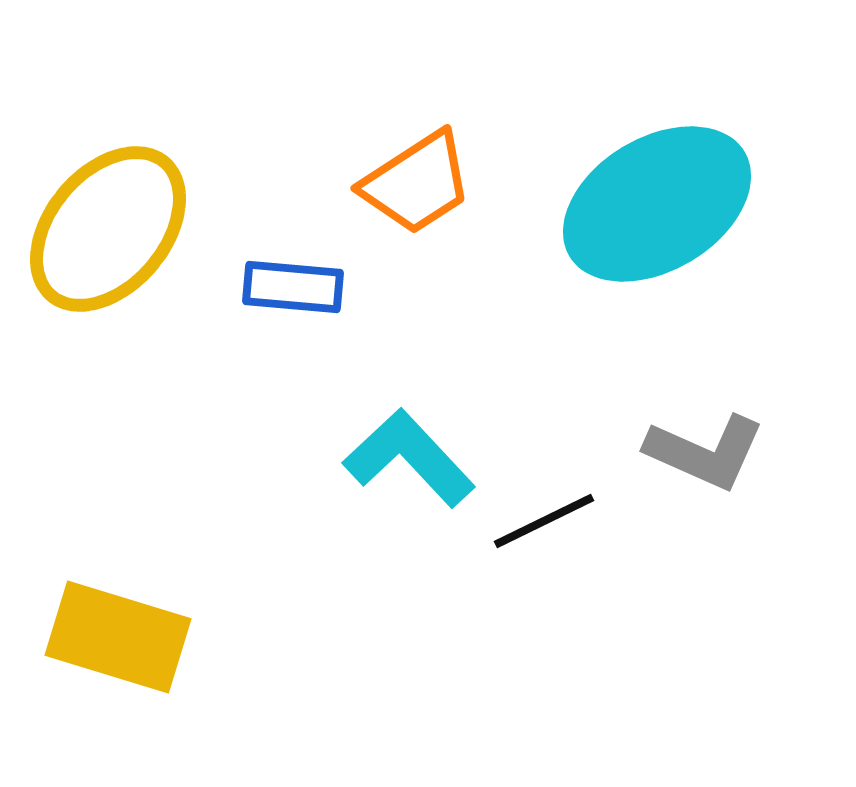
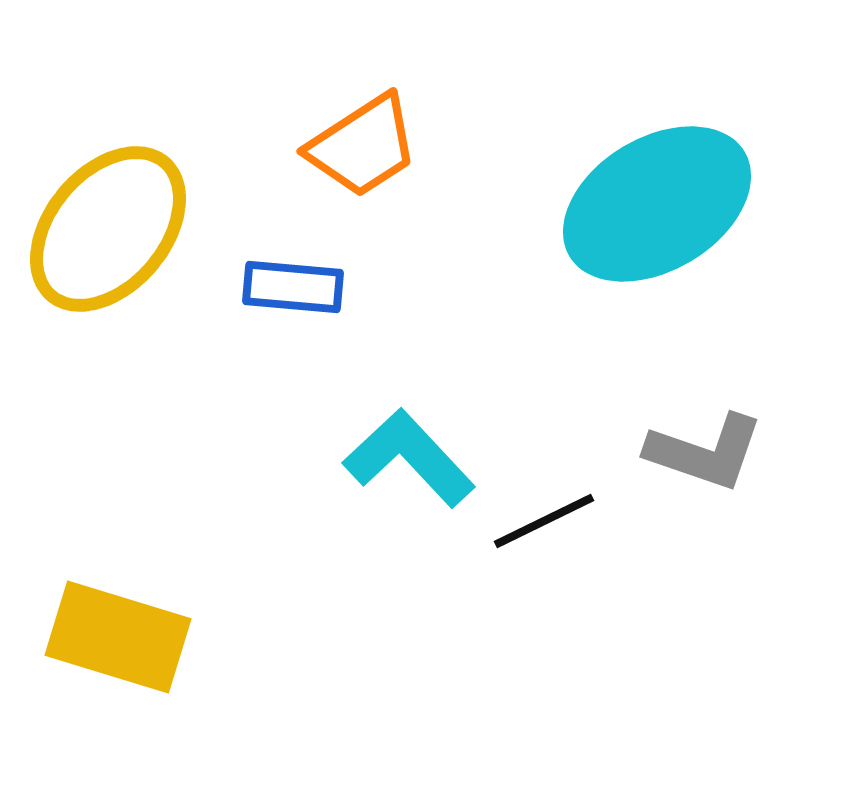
orange trapezoid: moved 54 px left, 37 px up
gray L-shape: rotated 5 degrees counterclockwise
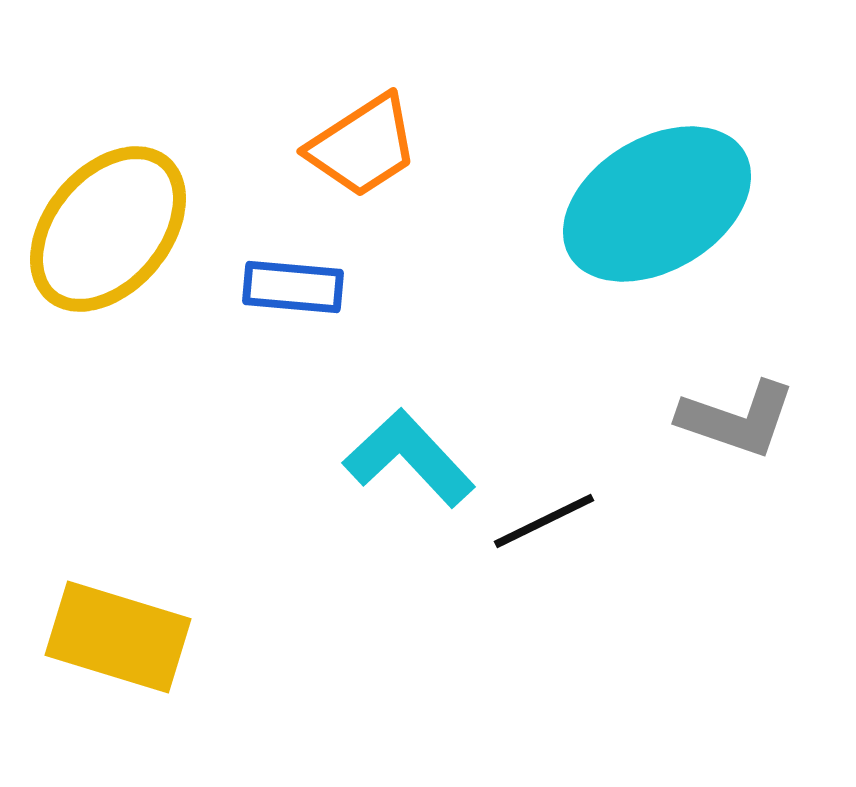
gray L-shape: moved 32 px right, 33 px up
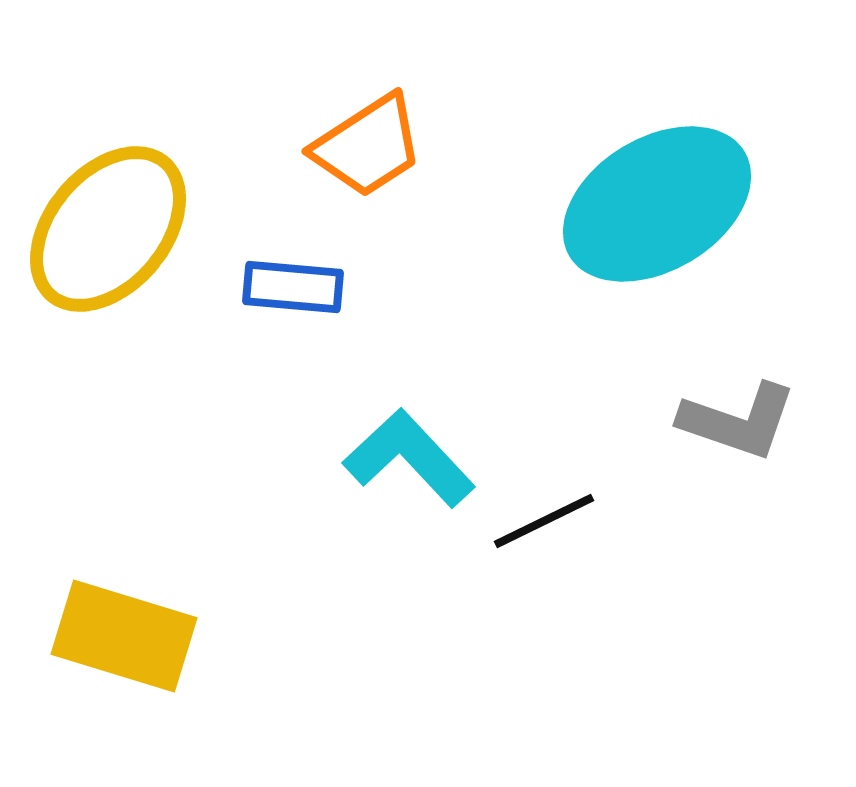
orange trapezoid: moved 5 px right
gray L-shape: moved 1 px right, 2 px down
yellow rectangle: moved 6 px right, 1 px up
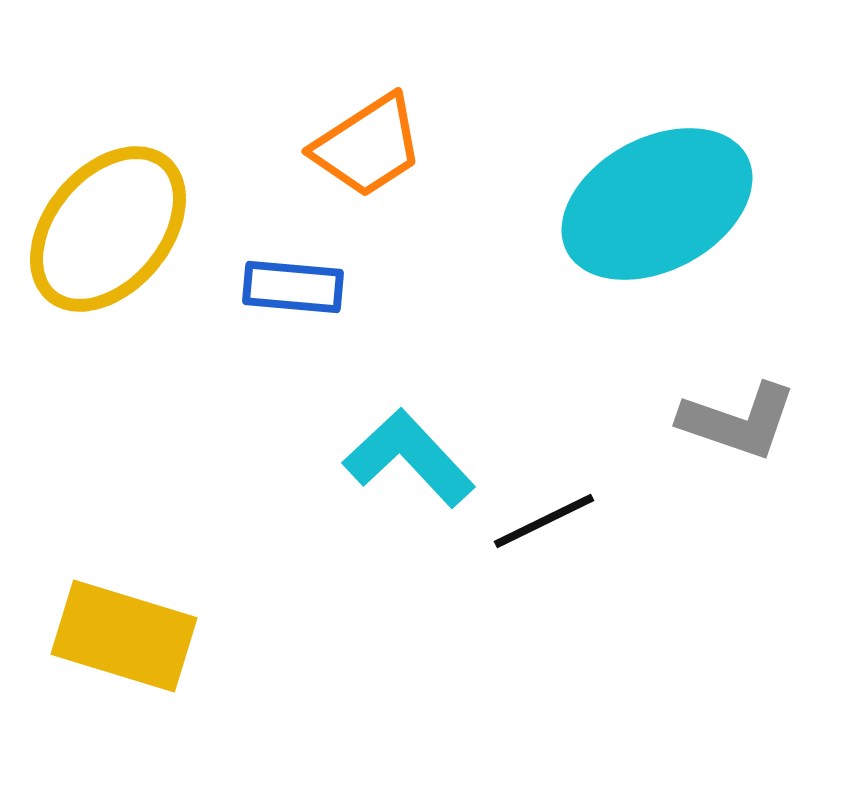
cyan ellipse: rotated 3 degrees clockwise
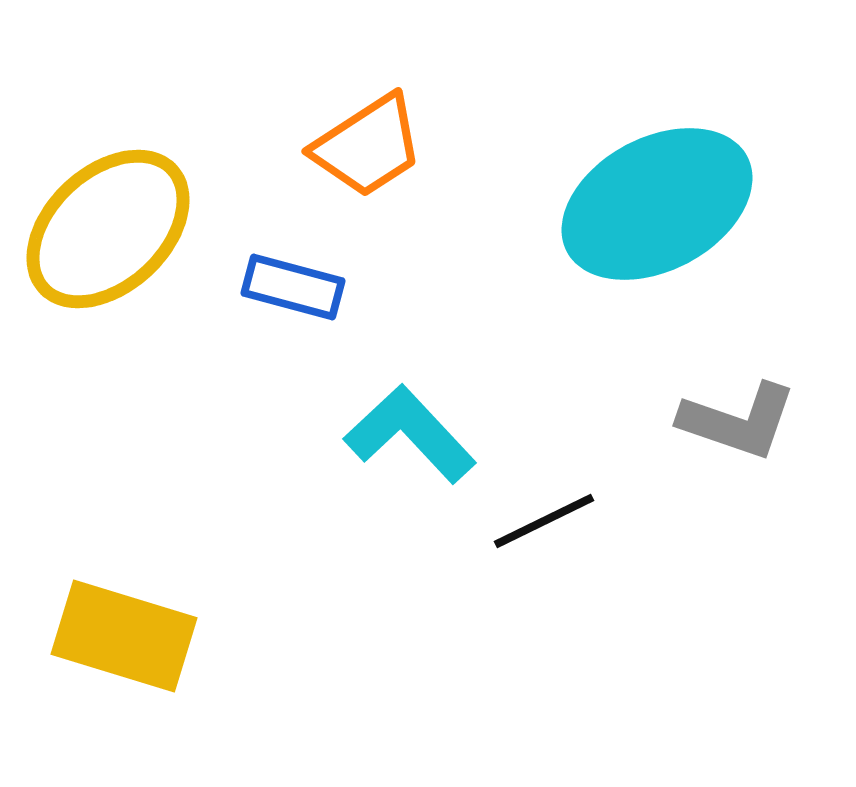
yellow ellipse: rotated 7 degrees clockwise
blue rectangle: rotated 10 degrees clockwise
cyan L-shape: moved 1 px right, 24 px up
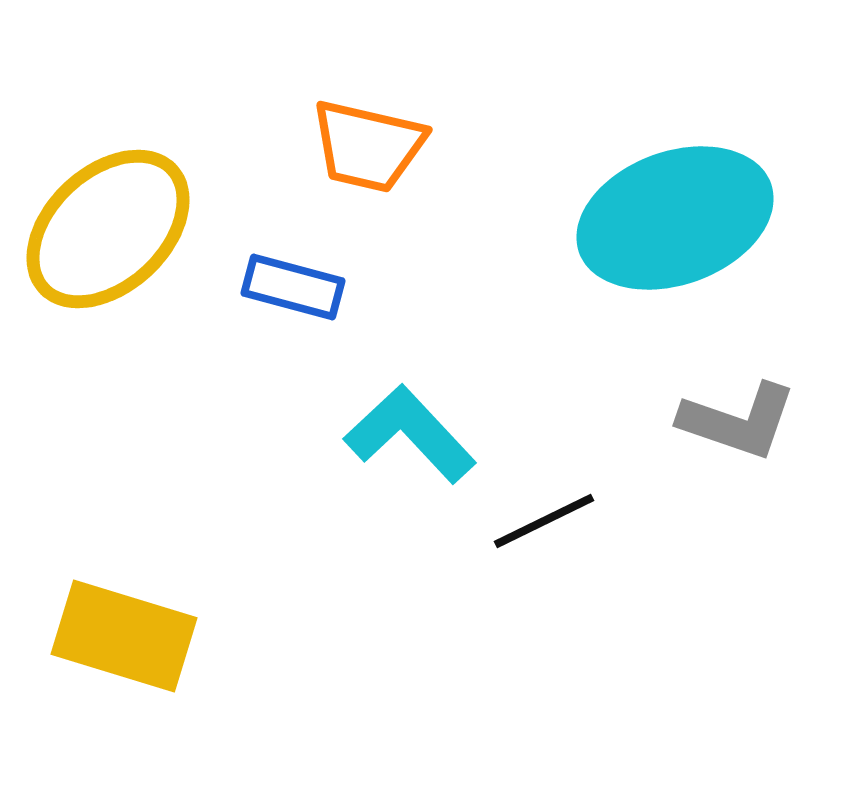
orange trapezoid: rotated 46 degrees clockwise
cyan ellipse: moved 18 px right, 14 px down; rotated 8 degrees clockwise
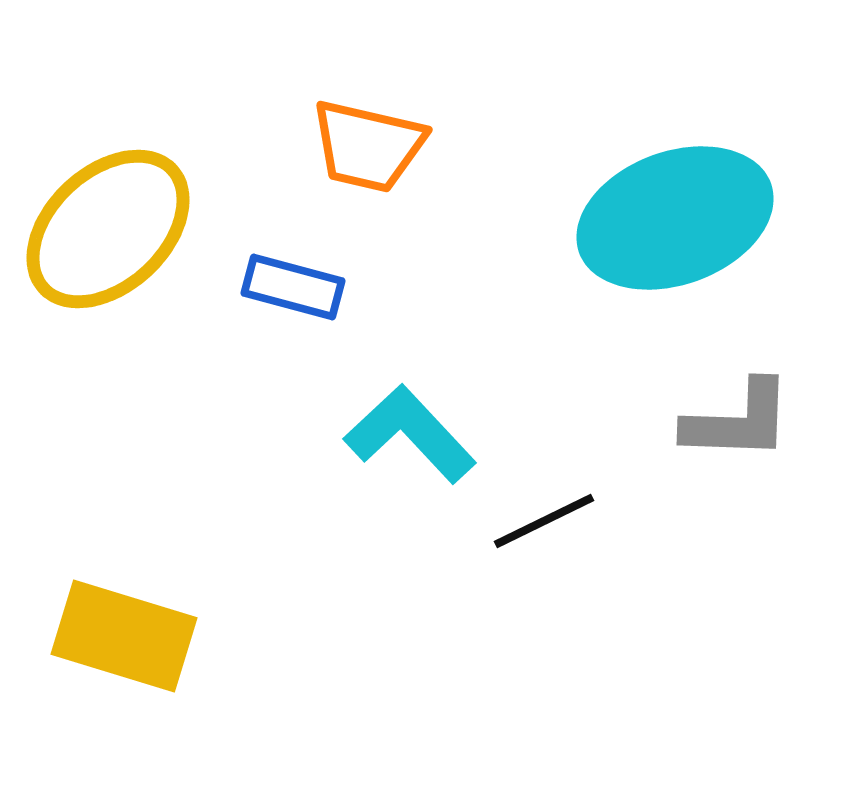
gray L-shape: rotated 17 degrees counterclockwise
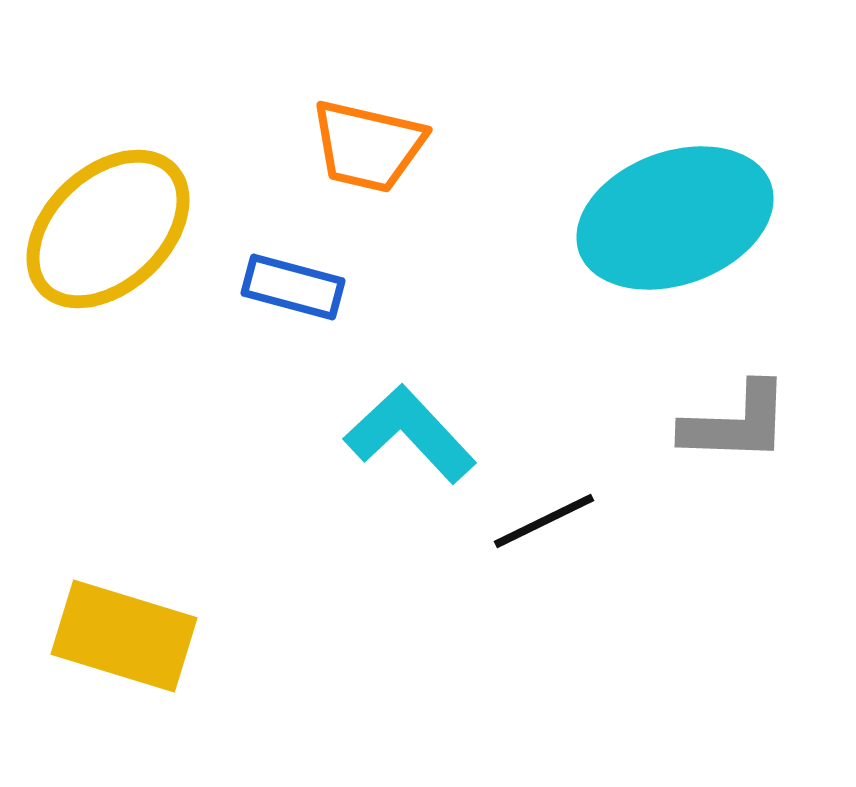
gray L-shape: moved 2 px left, 2 px down
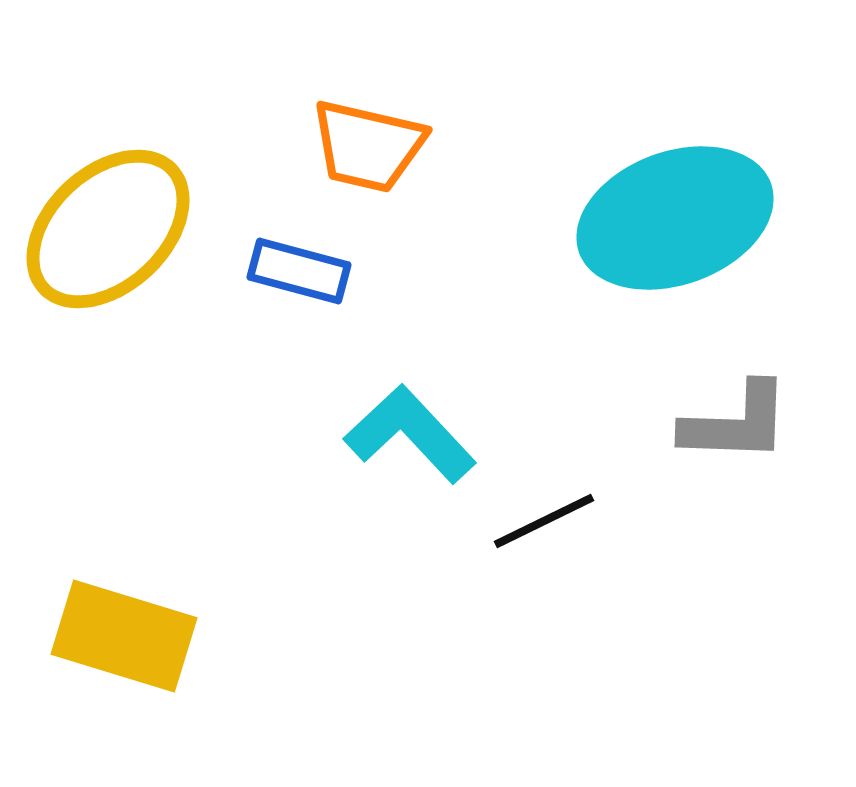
blue rectangle: moved 6 px right, 16 px up
